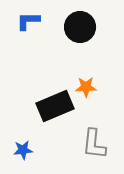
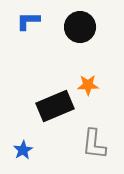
orange star: moved 2 px right, 2 px up
blue star: rotated 24 degrees counterclockwise
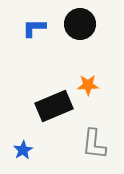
blue L-shape: moved 6 px right, 7 px down
black circle: moved 3 px up
black rectangle: moved 1 px left
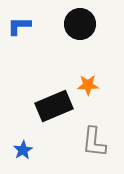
blue L-shape: moved 15 px left, 2 px up
gray L-shape: moved 2 px up
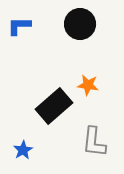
orange star: rotated 10 degrees clockwise
black rectangle: rotated 18 degrees counterclockwise
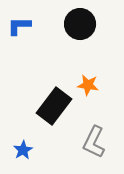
black rectangle: rotated 12 degrees counterclockwise
gray L-shape: rotated 20 degrees clockwise
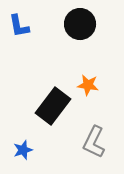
blue L-shape: rotated 100 degrees counterclockwise
black rectangle: moved 1 px left
blue star: rotated 12 degrees clockwise
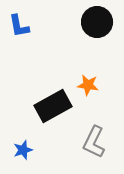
black circle: moved 17 px right, 2 px up
black rectangle: rotated 24 degrees clockwise
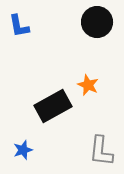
orange star: rotated 15 degrees clockwise
gray L-shape: moved 7 px right, 9 px down; rotated 20 degrees counterclockwise
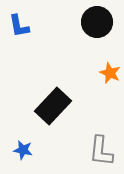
orange star: moved 22 px right, 12 px up
black rectangle: rotated 18 degrees counterclockwise
blue star: rotated 30 degrees clockwise
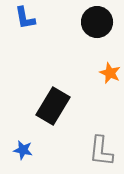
blue L-shape: moved 6 px right, 8 px up
black rectangle: rotated 12 degrees counterclockwise
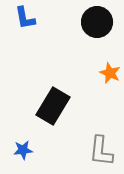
blue star: rotated 18 degrees counterclockwise
